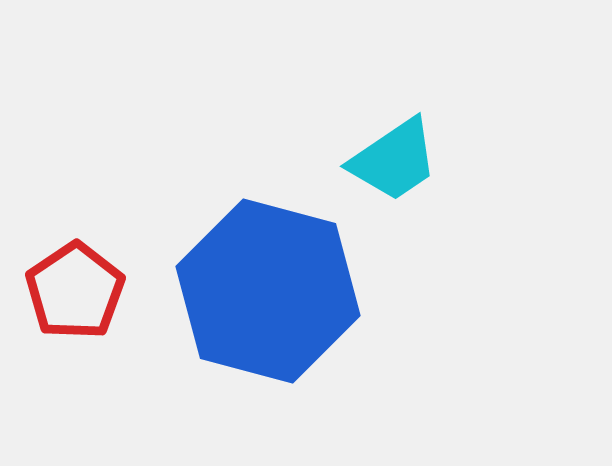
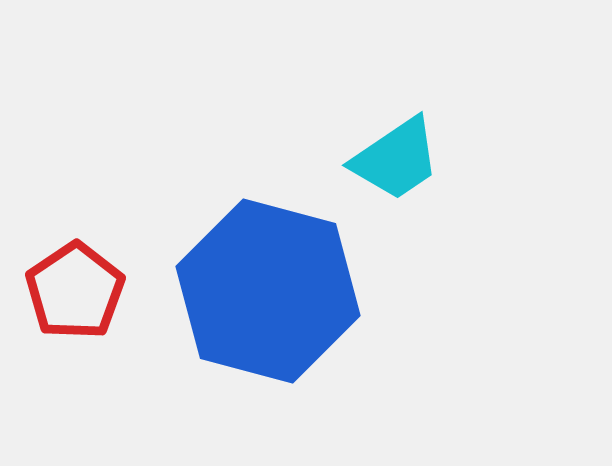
cyan trapezoid: moved 2 px right, 1 px up
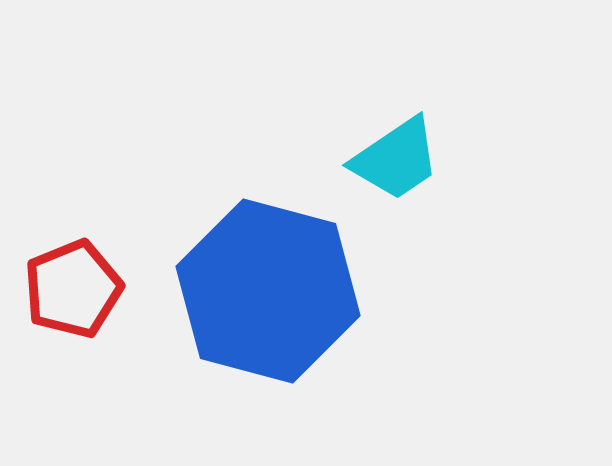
red pentagon: moved 2 px left, 2 px up; rotated 12 degrees clockwise
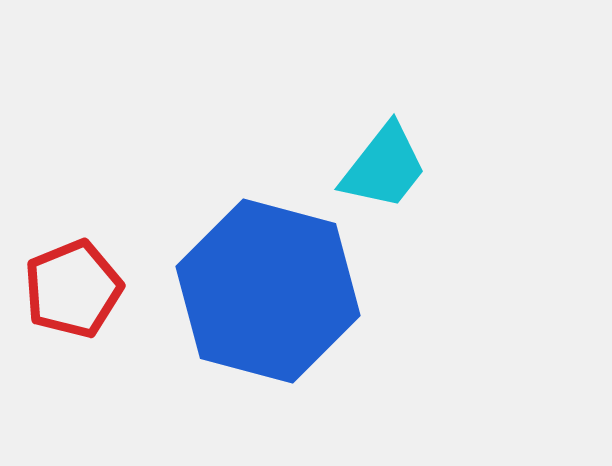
cyan trapezoid: moved 12 px left, 8 px down; rotated 18 degrees counterclockwise
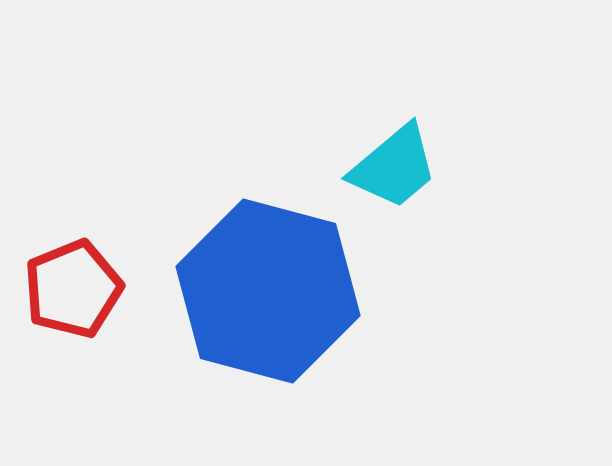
cyan trapezoid: moved 10 px right; rotated 12 degrees clockwise
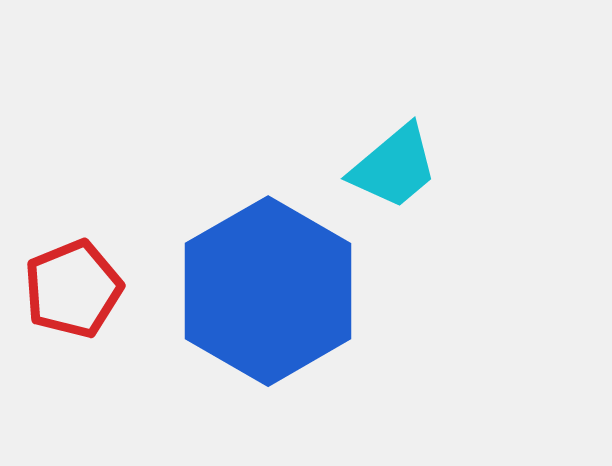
blue hexagon: rotated 15 degrees clockwise
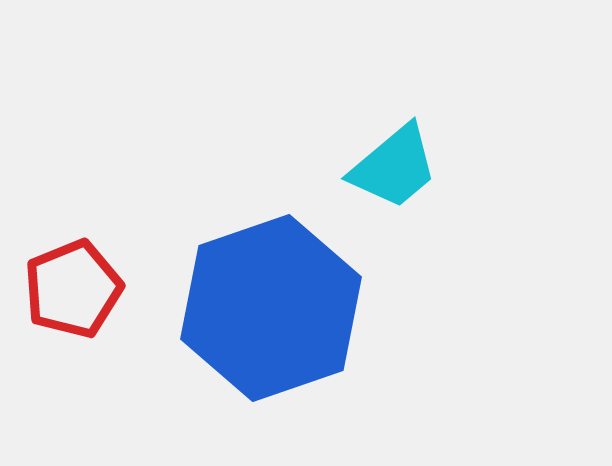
blue hexagon: moved 3 px right, 17 px down; rotated 11 degrees clockwise
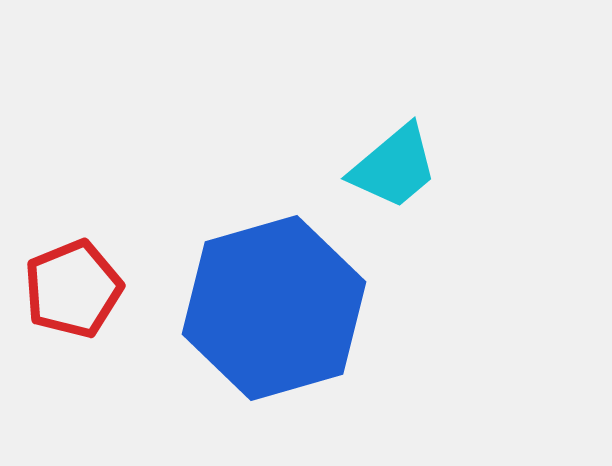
blue hexagon: moved 3 px right; rotated 3 degrees clockwise
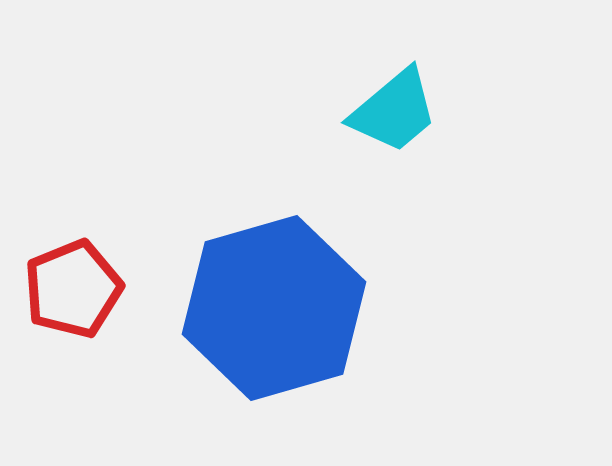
cyan trapezoid: moved 56 px up
